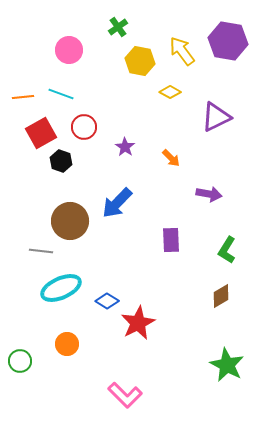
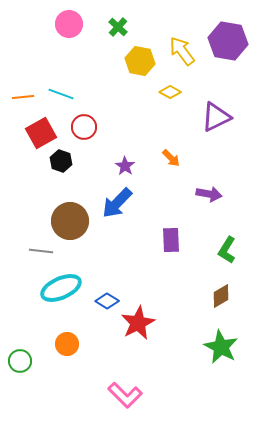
green cross: rotated 12 degrees counterclockwise
pink circle: moved 26 px up
purple star: moved 19 px down
green star: moved 6 px left, 18 px up
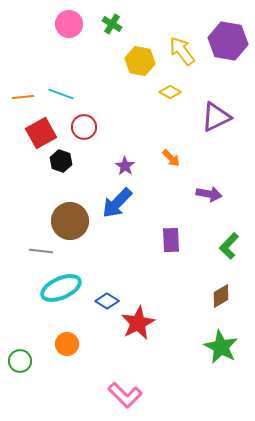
green cross: moved 6 px left, 3 px up; rotated 12 degrees counterclockwise
green L-shape: moved 2 px right, 4 px up; rotated 12 degrees clockwise
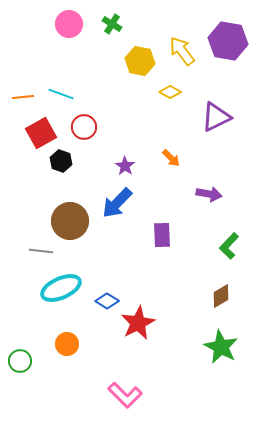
purple rectangle: moved 9 px left, 5 px up
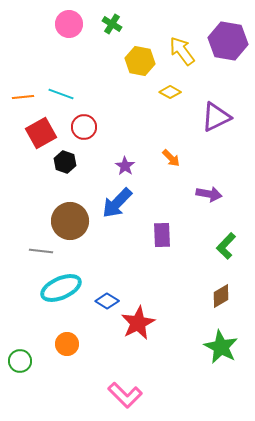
black hexagon: moved 4 px right, 1 px down
green L-shape: moved 3 px left
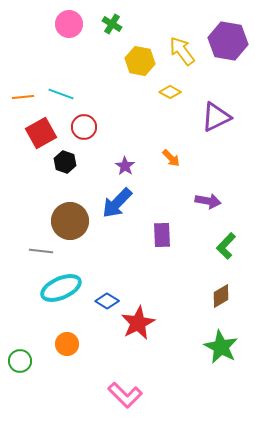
purple arrow: moved 1 px left, 7 px down
